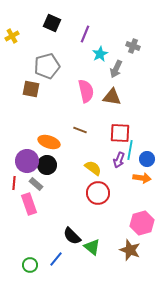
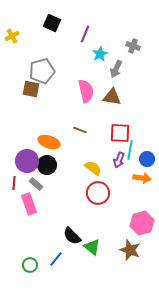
gray pentagon: moved 5 px left, 5 px down
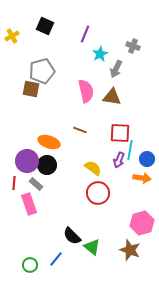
black square: moved 7 px left, 3 px down
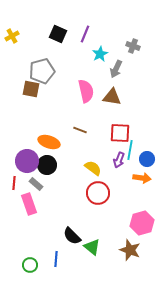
black square: moved 13 px right, 8 px down
blue line: rotated 35 degrees counterclockwise
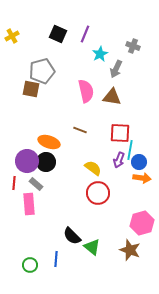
blue circle: moved 8 px left, 3 px down
black circle: moved 1 px left, 3 px up
pink rectangle: rotated 15 degrees clockwise
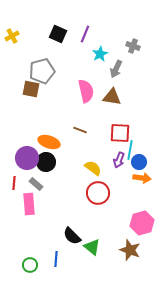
purple circle: moved 3 px up
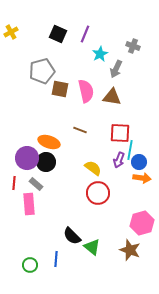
yellow cross: moved 1 px left, 4 px up
brown square: moved 29 px right
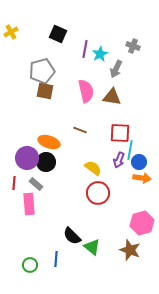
purple line: moved 15 px down; rotated 12 degrees counterclockwise
brown square: moved 15 px left, 2 px down
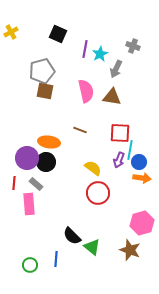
orange ellipse: rotated 10 degrees counterclockwise
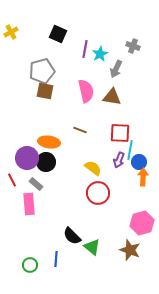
orange arrow: moved 1 px right, 1 px up; rotated 96 degrees counterclockwise
red line: moved 2 px left, 3 px up; rotated 32 degrees counterclockwise
